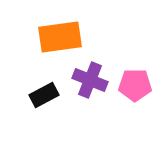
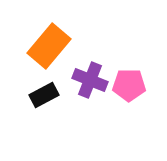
orange rectangle: moved 11 px left, 9 px down; rotated 42 degrees counterclockwise
pink pentagon: moved 6 px left
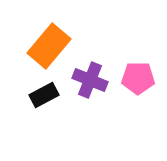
pink pentagon: moved 9 px right, 7 px up
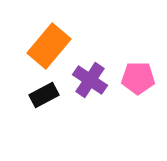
purple cross: rotated 12 degrees clockwise
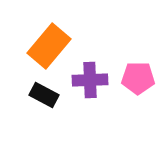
purple cross: rotated 36 degrees counterclockwise
black rectangle: rotated 56 degrees clockwise
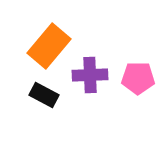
purple cross: moved 5 px up
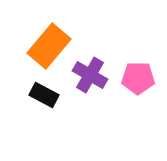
purple cross: rotated 32 degrees clockwise
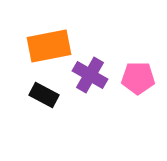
orange rectangle: rotated 39 degrees clockwise
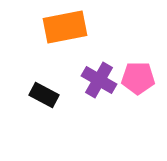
orange rectangle: moved 16 px right, 19 px up
purple cross: moved 9 px right, 5 px down
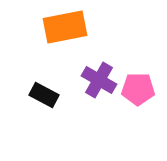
pink pentagon: moved 11 px down
